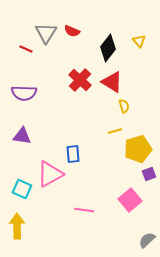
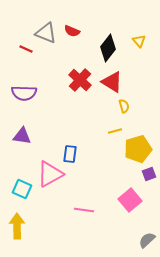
gray triangle: rotated 40 degrees counterclockwise
blue rectangle: moved 3 px left; rotated 12 degrees clockwise
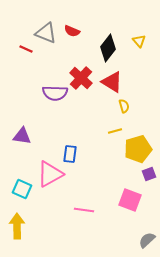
red cross: moved 1 px right, 2 px up
purple semicircle: moved 31 px right
pink square: rotated 30 degrees counterclockwise
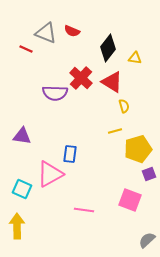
yellow triangle: moved 4 px left, 17 px down; rotated 40 degrees counterclockwise
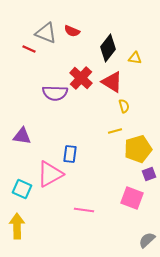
red line: moved 3 px right
pink square: moved 2 px right, 2 px up
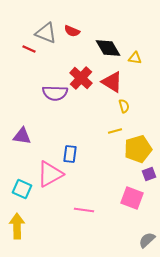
black diamond: rotated 68 degrees counterclockwise
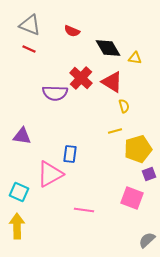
gray triangle: moved 16 px left, 8 px up
cyan square: moved 3 px left, 3 px down
